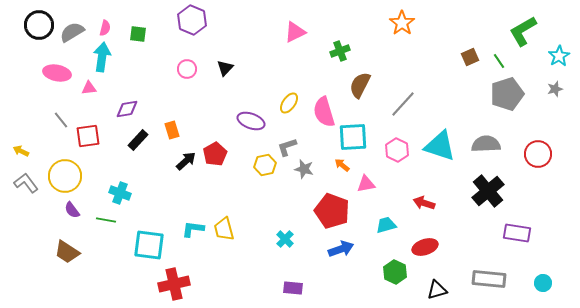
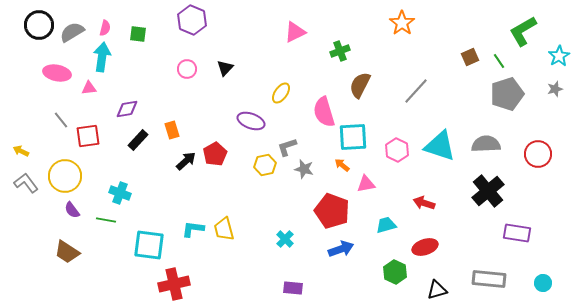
yellow ellipse at (289, 103): moved 8 px left, 10 px up
gray line at (403, 104): moved 13 px right, 13 px up
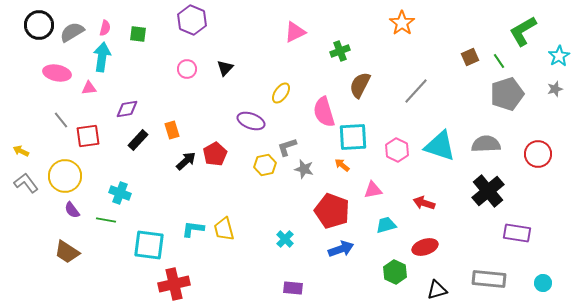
pink triangle at (366, 184): moved 7 px right, 6 px down
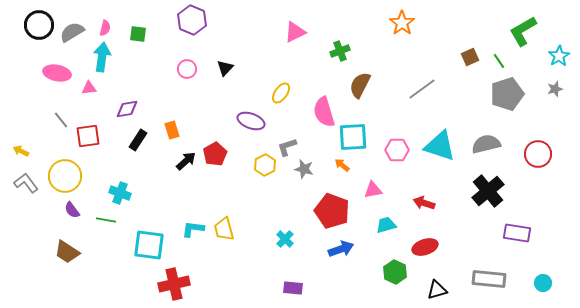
gray line at (416, 91): moved 6 px right, 2 px up; rotated 12 degrees clockwise
black rectangle at (138, 140): rotated 10 degrees counterclockwise
gray semicircle at (486, 144): rotated 12 degrees counterclockwise
pink hexagon at (397, 150): rotated 25 degrees counterclockwise
yellow hexagon at (265, 165): rotated 15 degrees counterclockwise
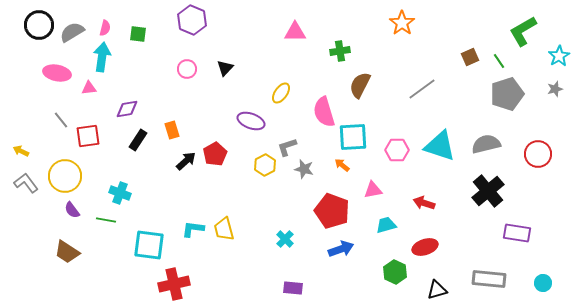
pink triangle at (295, 32): rotated 25 degrees clockwise
green cross at (340, 51): rotated 12 degrees clockwise
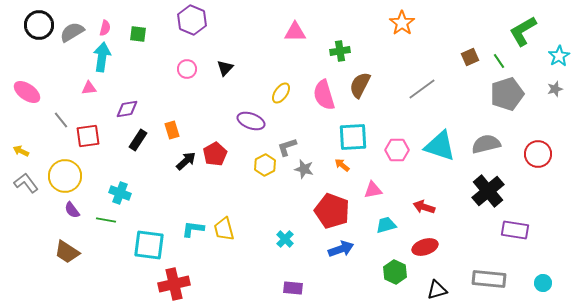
pink ellipse at (57, 73): moved 30 px left, 19 px down; rotated 24 degrees clockwise
pink semicircle at (324, 112): moved 17 px up
red arrow at (424, 203): moved 4 px down
purple rectangle at (517, 233): moved 2 px left, 3 px up
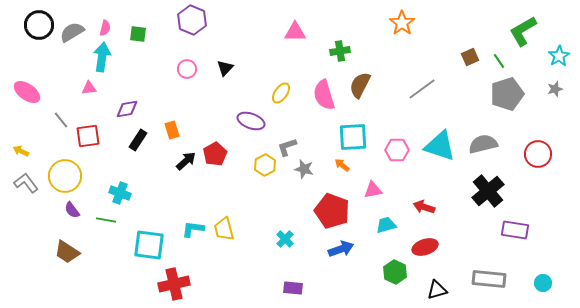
gray semicircle at (486, 144): moved 3 px left
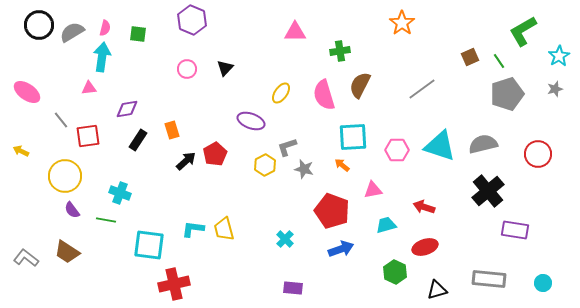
gray L-shape at (26, 183): moved 75 px down; rotated 15 degrees counterclockwise
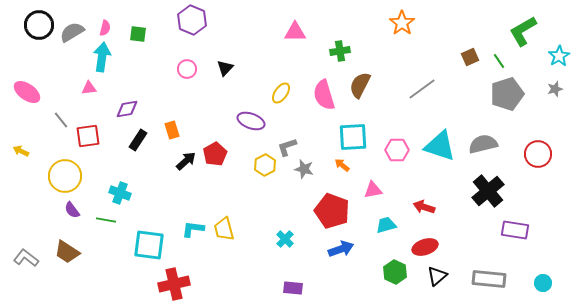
black triangle at (437, 290): moved 14 px up; rotated 25 degrees counterclockwise
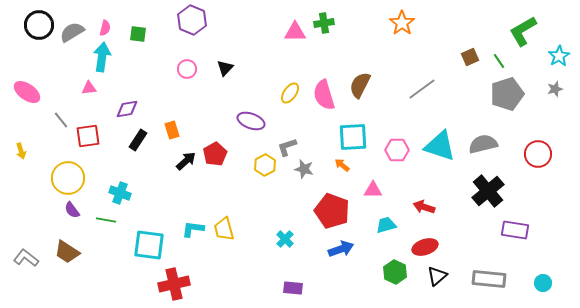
green cross at (340, 51): moved 16 px left, 28 px up
yellow ellipse at (281, 93): moved 9 px right
yellow arrow at (21, 151): rotated 133 degrees counterclockwise
yellow circle at (65, 176): moved 3 px right, 2 px down
pink triangle at (373, 190): rotated 12 degrees clockwise
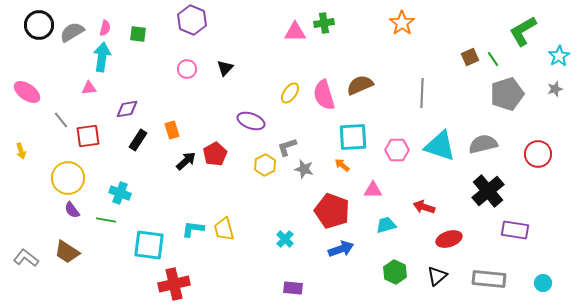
green line at (499, 61): moved 6 px left, 2 px up
brown semicircle at (360, 85): rotated 40 degrees clockwise
gray line at (422, 89): moved 4 px down; rotated 52 degrees counterclockwise
red ellipse at (425, 247): moved 24 px right, 8 px up
